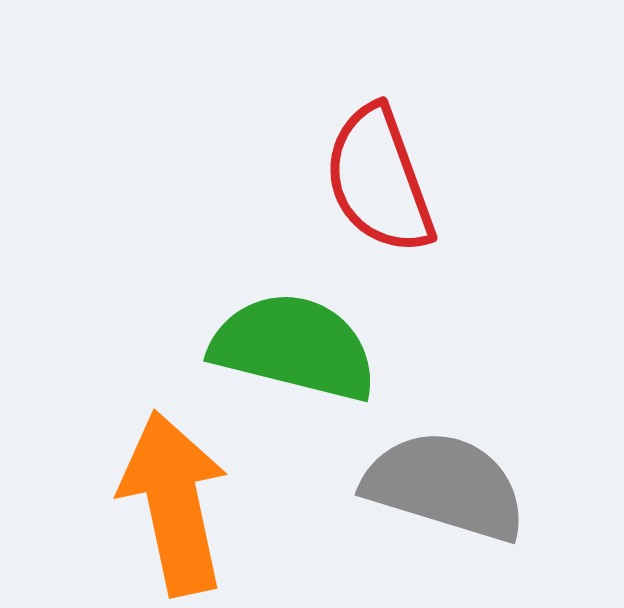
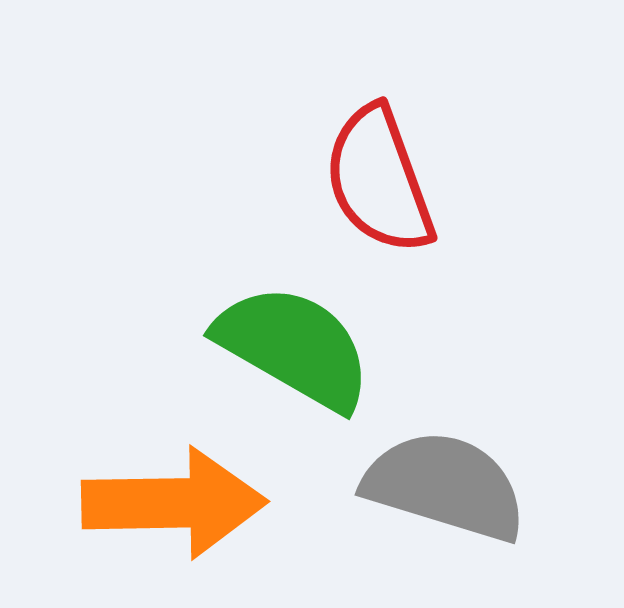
green semicircle: rotated 16 degrees clockwise
orange arrow: rotated 101 degrees clockwise
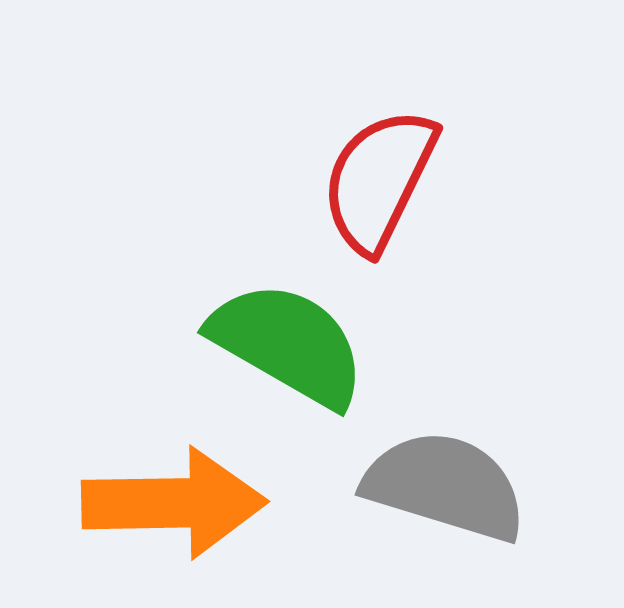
red semicircle: rotated 46 degrees clockwise
green semicircle: moved 6 px left, 3 px up
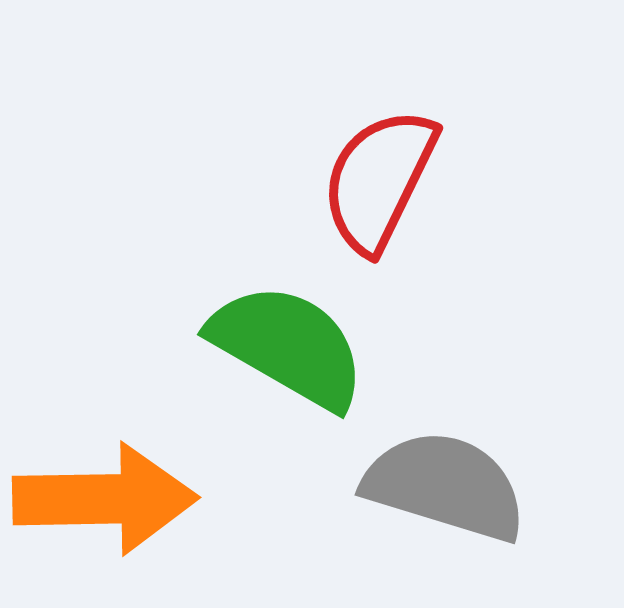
green semicircle: moved 2 px down
orange arrow: moved 69 px left, 4 px up
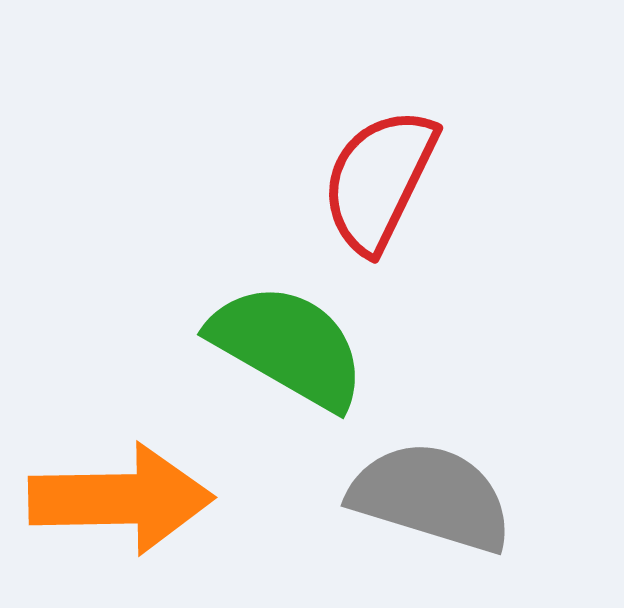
gray semicircle: moved 14 px left, 11 px down
orange arrow: moved 16 px right
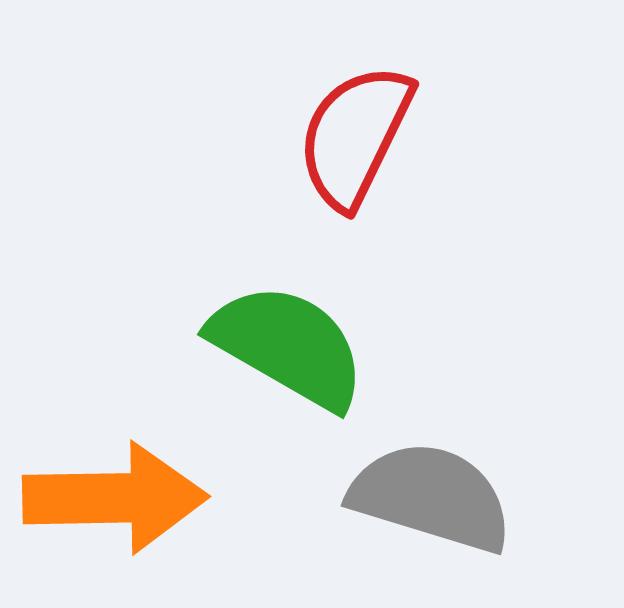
red semicircle: moved 24 px left, 44 px up
orange arrow: moved 6 px left, 1 px up
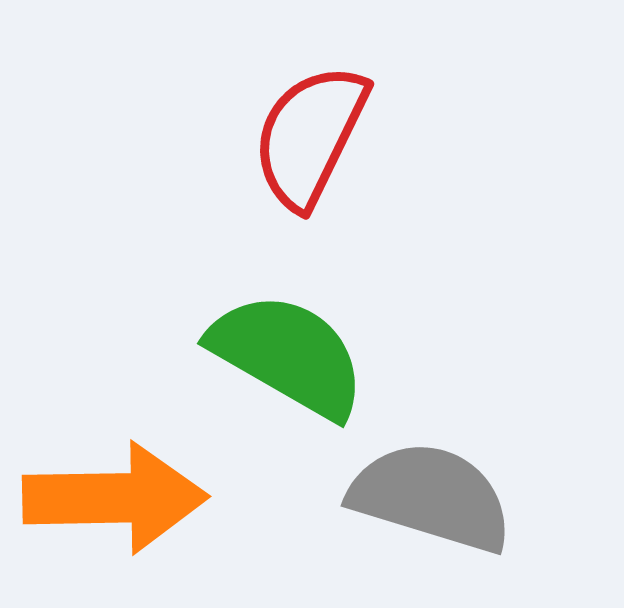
red semicircle: moved 45 px left
green semicircle: moved 9 px down
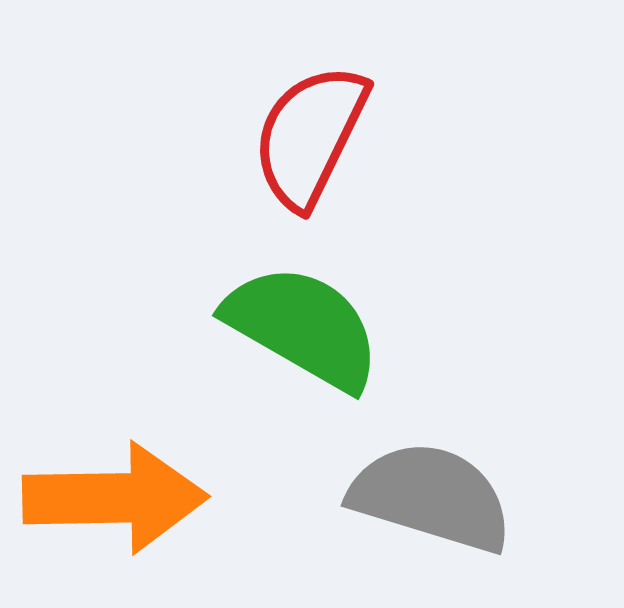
green semicircle: moved 15 px right, 28 px up
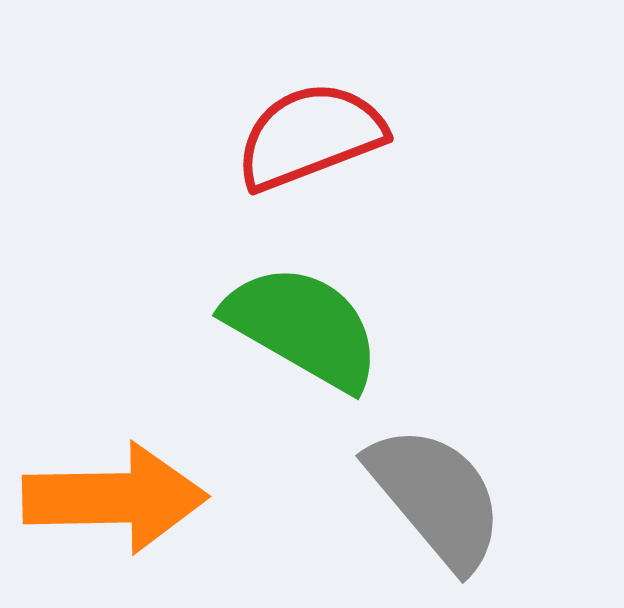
red semicircle: rotated 43 degrees clockwise
gray semicircle: moved 5 px right; rotated 33 degrees clockwise
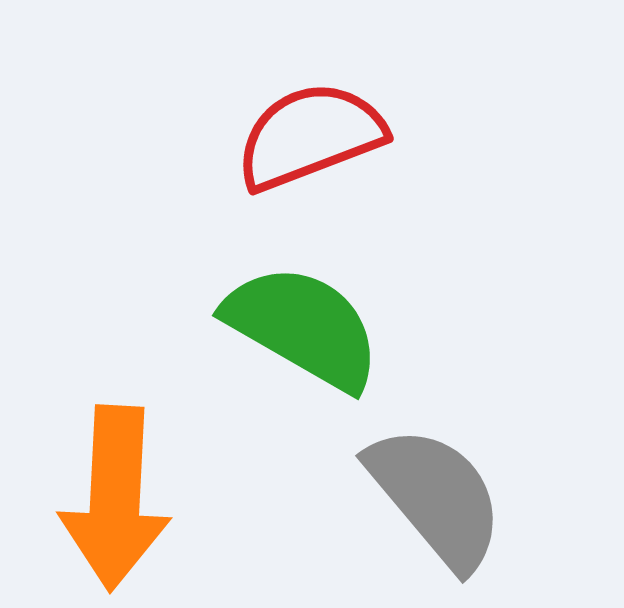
orange arrow: rotated 94 degrees clockwise
